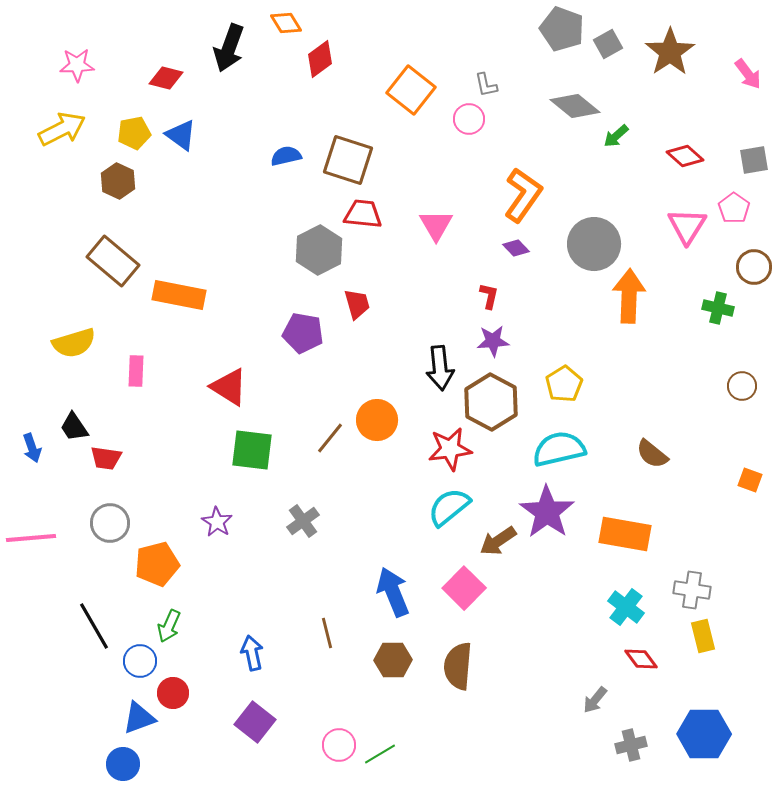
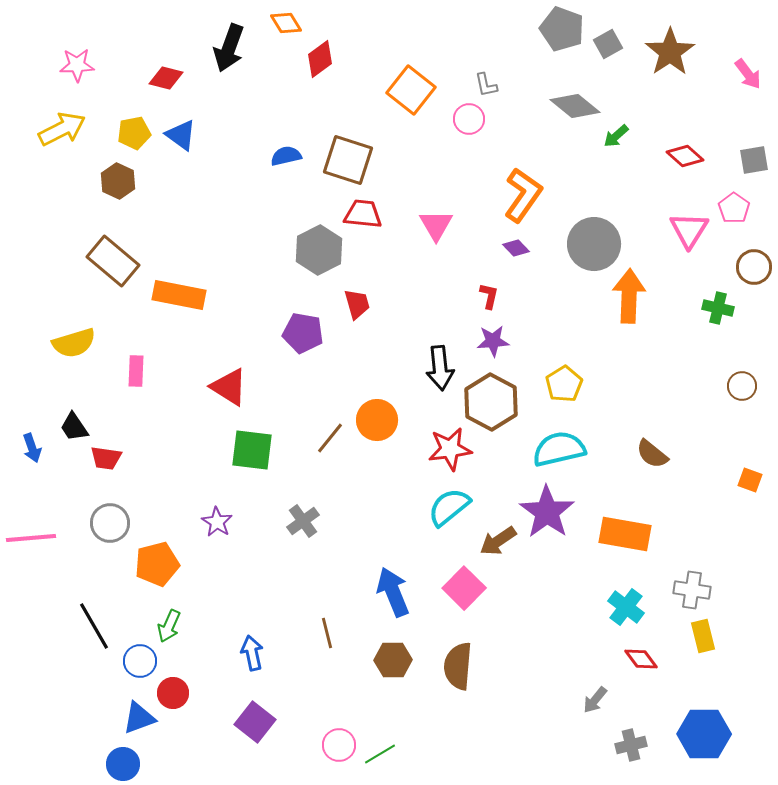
pink triangle at (687, 226): moved 2 px right, 4 px down
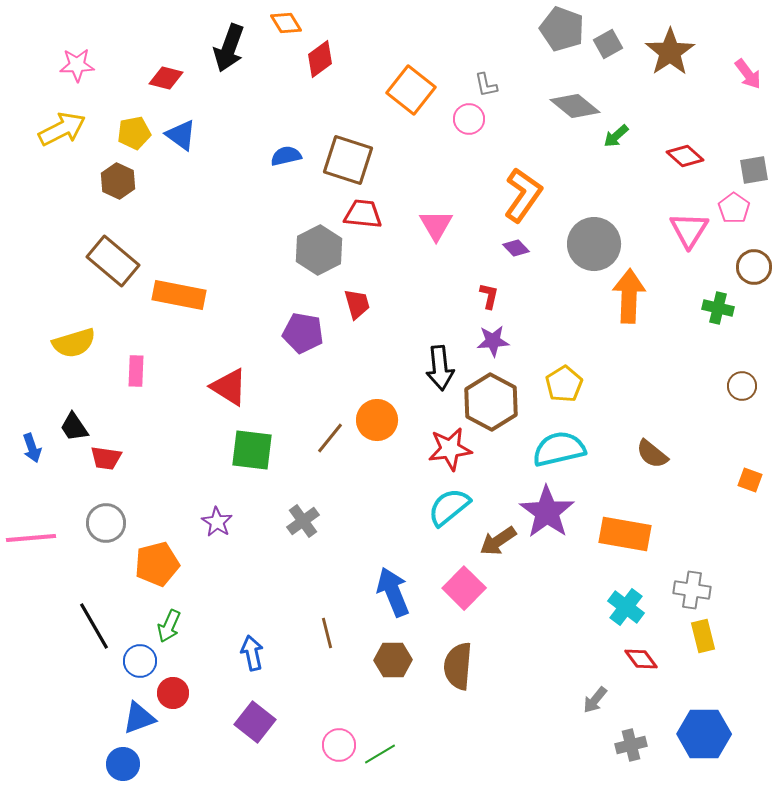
gray square at (754, 160): moved 10 px down
gray circle at (110, 523): moved 4 px left
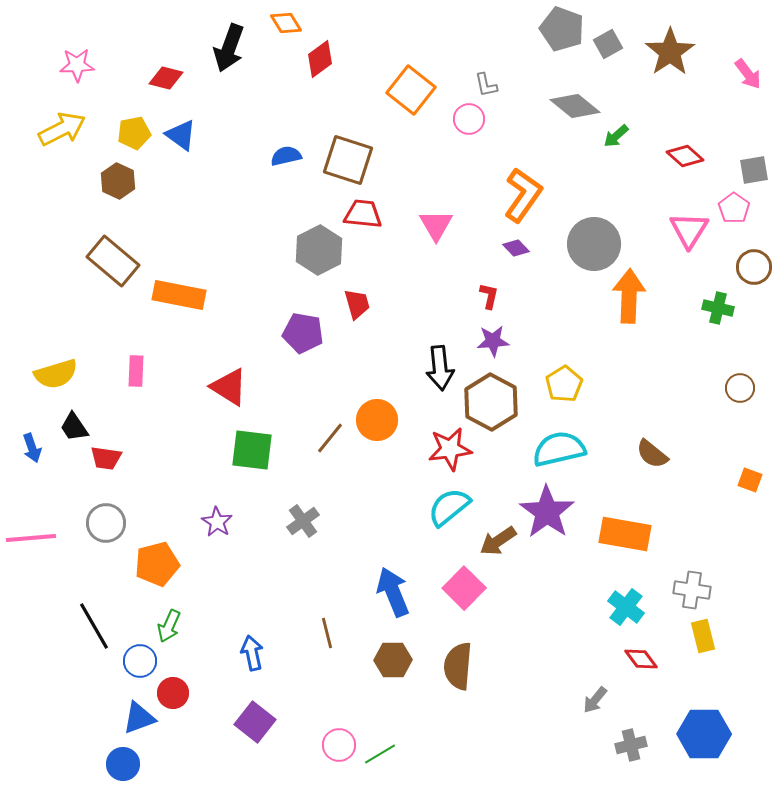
yellow semicircle at (74, 343): moved 18 px left, 31 px down
brown circle at (742, 386): moved 2 px left, 2 px down
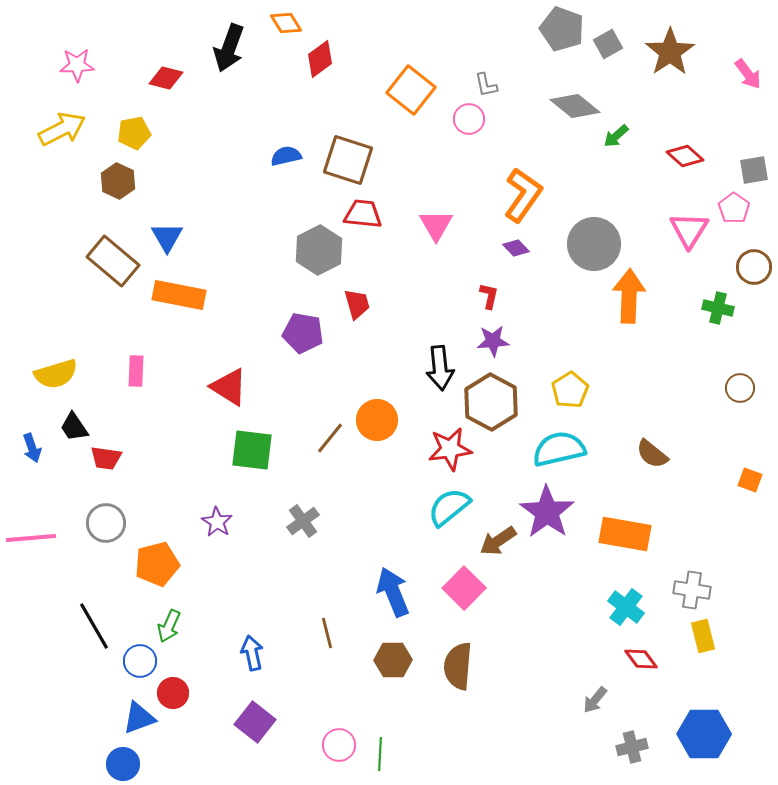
blue triangle at (181, 135): moved 14 px left, 102 px down; rotated 24 degrees clockwise
yellow pentagon at (564, 384): moved 6 px right, 6 px down
gray cross at (631, 745): moved 1 px right, 2 px down
green line at (380, 754): rotated 56 degrees counterclockwise
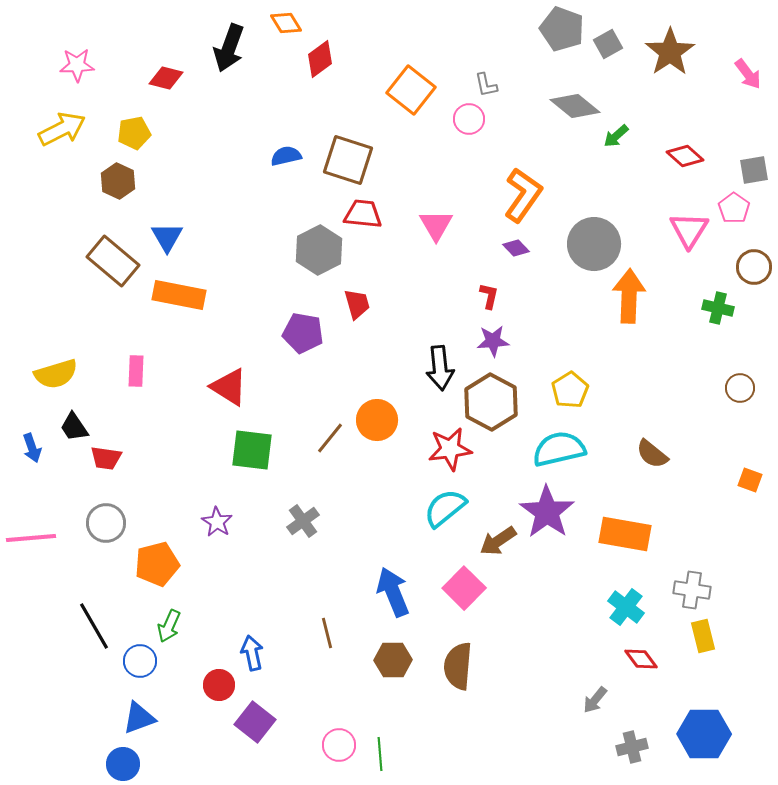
cyan semicircle at (449, 507): moved 4 px left, 1 px down
red circle at (173, 693): moved 46 px right, 8 px up
green line at (380, 754): rotated 8 degrees counterclockwise
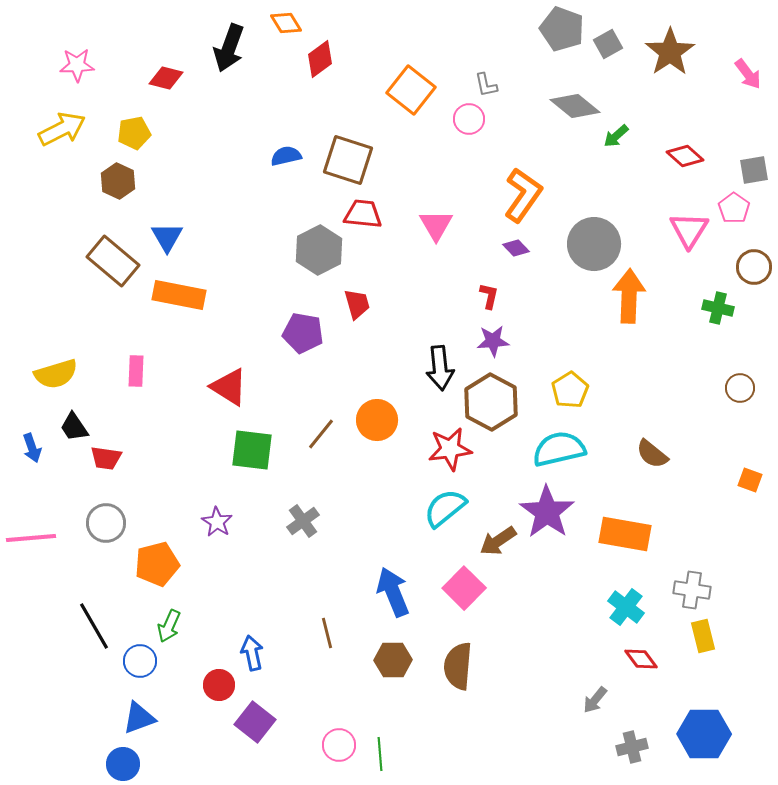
brown line at (330, 438): moved 9 px left, 4 px up
